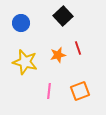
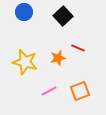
blue circle: moved 3 px right, 11 px up
red line: rotated 48 degrees counterclockwise
orange star: moved 3 px down
pink line: rotated 56 degrees clockwise
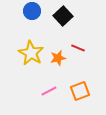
blue circle: moved 8 px right, 1 px up
yellow star: moved 6 px right, 9 px up; rotated 15 degrees clockwise
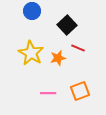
black square: moved 4 px right, 9 px down
pink line: moved 1 px left, 2 px down; rotated 28 degrees clockwise
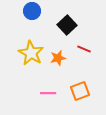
red line: moved 6 px right, 1 px down
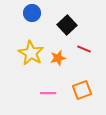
blue circle: moved 2 px down
orange square: moved 2 px right, 1 px up
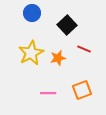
yellow star: rotated 15 degrees clockwise
